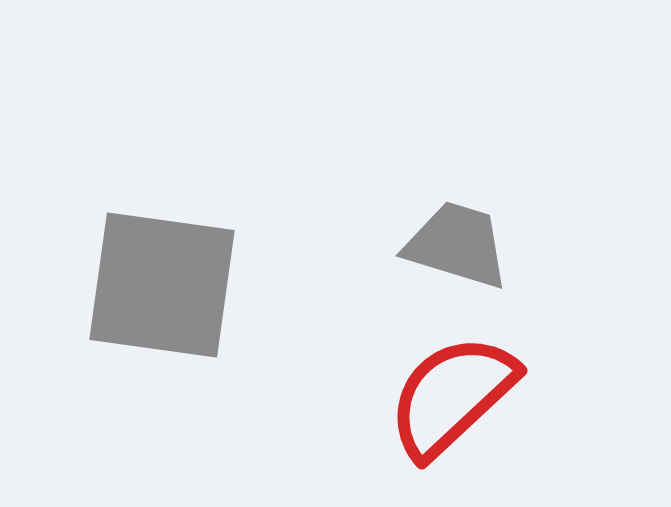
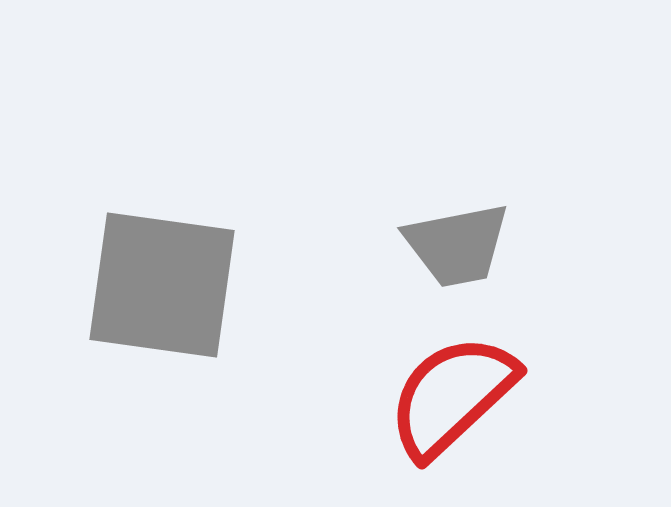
gray trapezoid: rotated 152 degrees clockwise
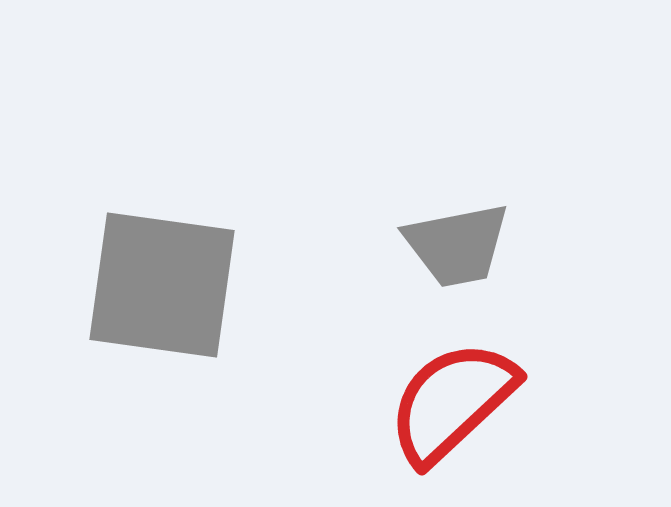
red semicircle: moved 6 px down
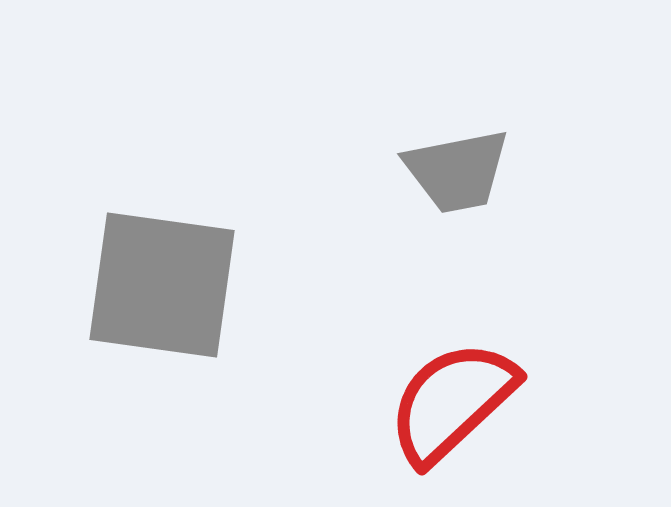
gray trapezoid: moved 74 px up
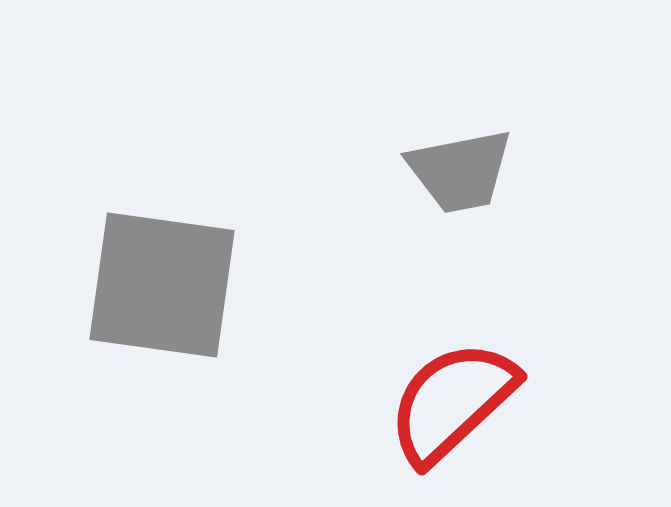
gray trapezoid: moved 3 px right
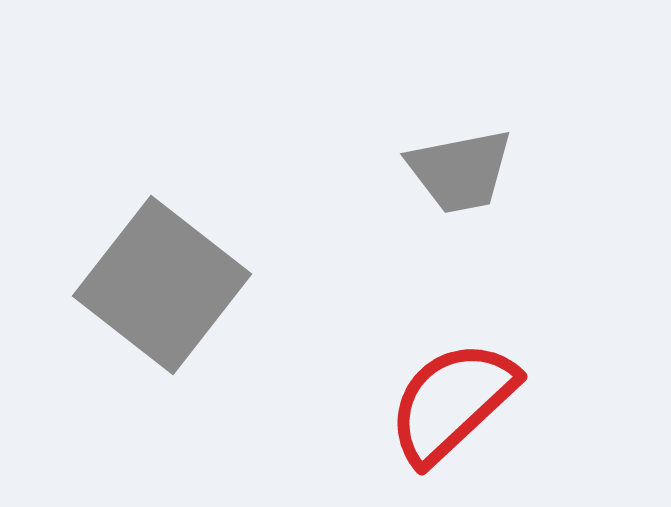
gray square: rotated 30 degrees clockwise
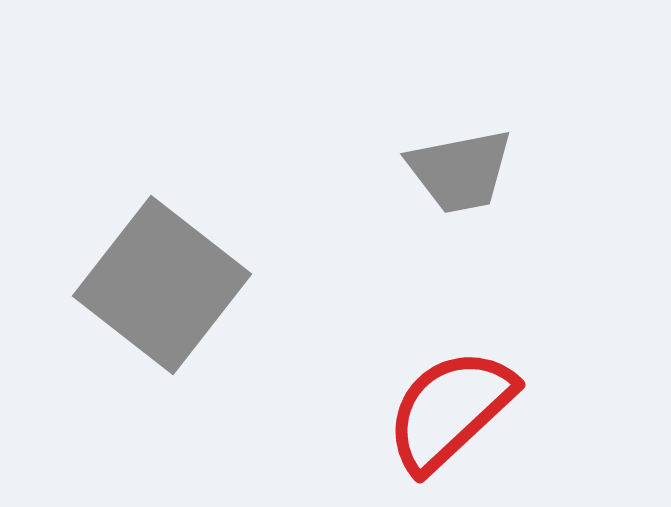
red semicircle: moved 2 px left, 8 px down
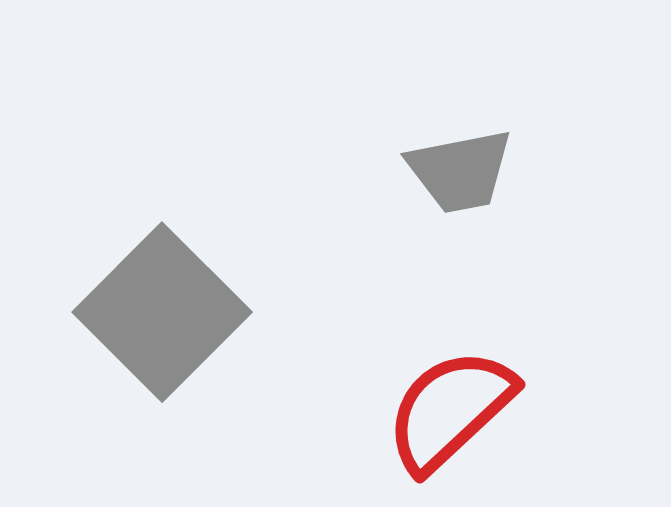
gray square: moved 27 px down; rotated 7 degrees clockwise
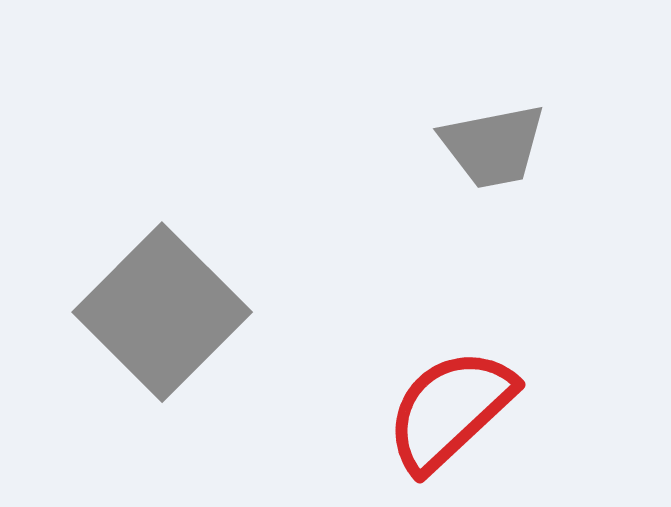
gray trapezoid: moved 33 px right, 25 px up
